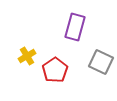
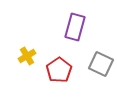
gray square: moved 2 px down
red pentagon: moved 4 px right
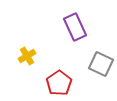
purple rectangle: rotated 40 degrees counterclockwise
red pentagon: moved 13 px down
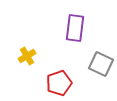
purple rectangle: moved 1 px down; rotated 32 degrees clockwise
red pentagon: rotated 15 degrees clockwise
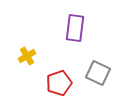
gray square: moved 3 px left, 9 px down
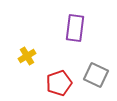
gray square: moved 2 px left, 2 px down
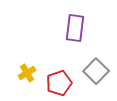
yellow cross: moved 17 px down
gray square: moved 4 px up; rotated 20 degrees clockwise
